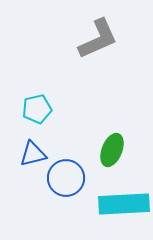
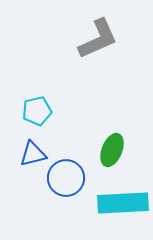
cyan pentagon: moved 2 px down
cyan rectangle: moved 1 px left, 1 px up
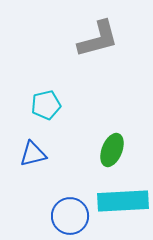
gray L-shape: rotated 9 degrees clockwise
cyan pentagon: moved 9 px right, 6 px up
blue circle: moved 4 px right, 38 px down
cyan rectangle: moved 2 px up
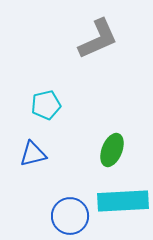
gray L-shape: rotated 9 degrees counterclockwise
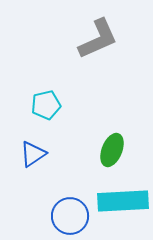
blue triangle: rotated 20 degrees counterclockwise
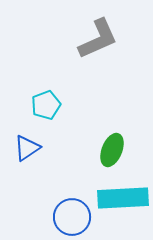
cyan pentagon: rotated 8 degrees counterclockwise
blue triangle: moved 6 px left, 6 px up
cyan rectangle: moved 3 px up
blue circle: moved 2 px right, 1 px down
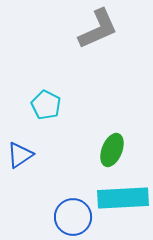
gray L-shape: moved 10 px up
cyan pentagon: rotated 24 degrees counterclockwise
blue triangle: moved 7 px left, 7 px down
blue circle: moved 1 px right
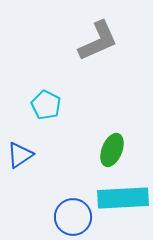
gray L-shape: moved 12 px down
